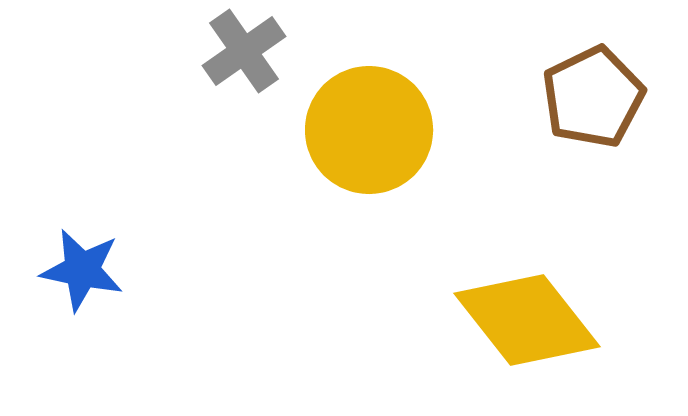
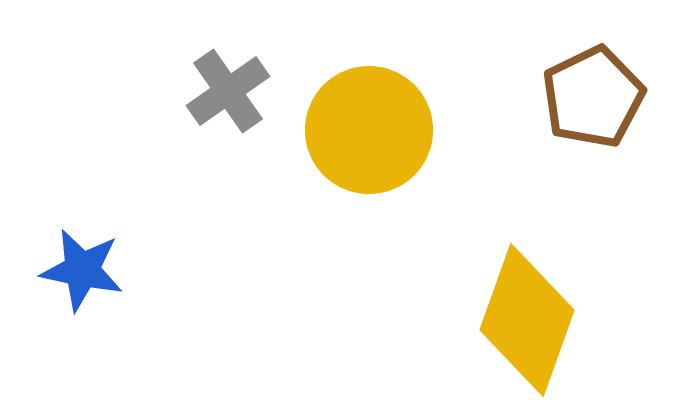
gray cross: moved 16 px left, 40 px down
yellow diamond: rotated 58 degrees clockwise
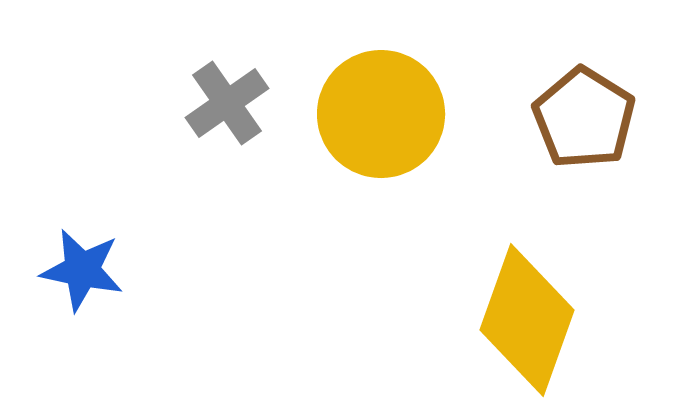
gray cross: moved 1 px left, 12 px down
brown pentagon: moved 9 px left, 21 px down; rotated 14 degrees counterclockwise
yellow circle: moved 12 px right, 16 px up
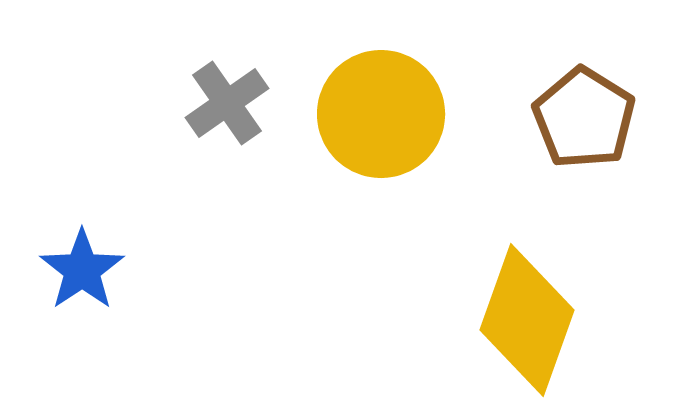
blue star: rotated 26 degrees clockwise
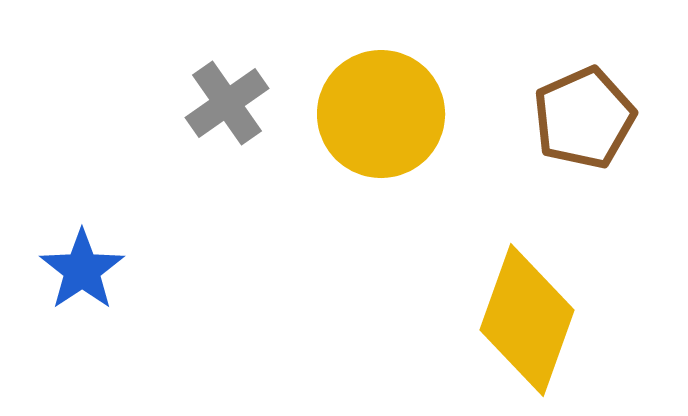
brown pentagon: rotated 16 degrees clockwise
